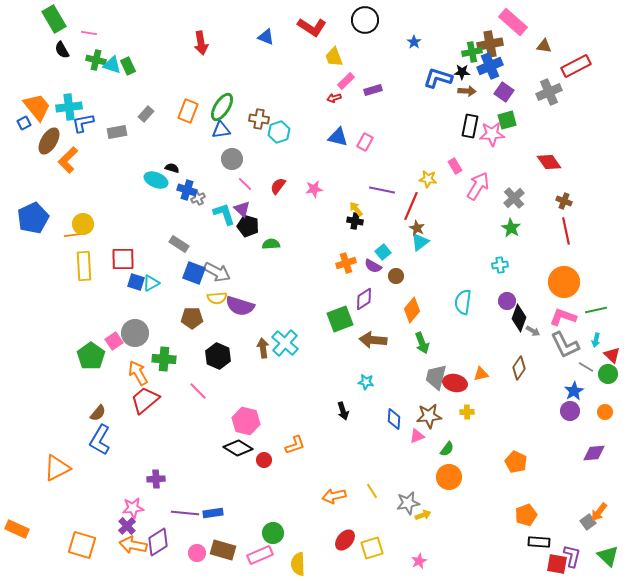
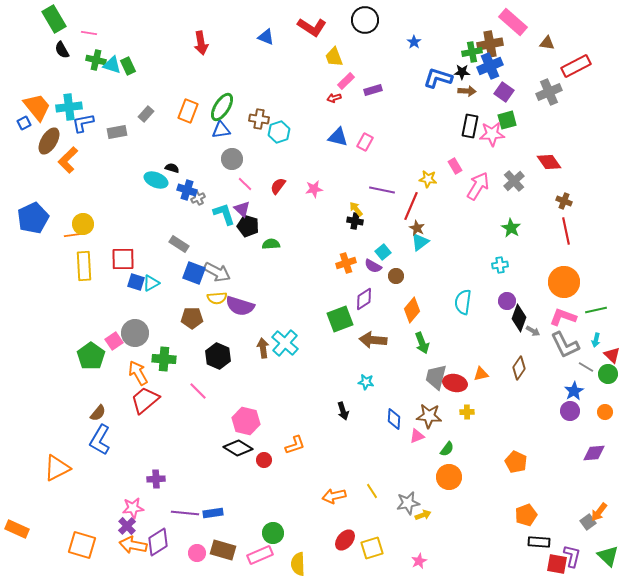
brown triangle at (544, 46): moved 3 px right, 3 px up
gray cross at (514, 198): moved 17 px up
brown star at (429, 416): rotated 10 degrees clockwise
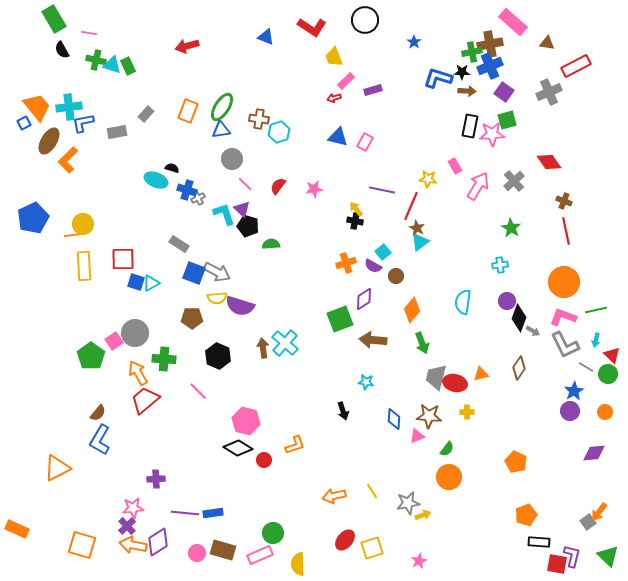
red arrow at (201, 43): moved 14 px left, 3 px down; rotated 85 degrees clockwise
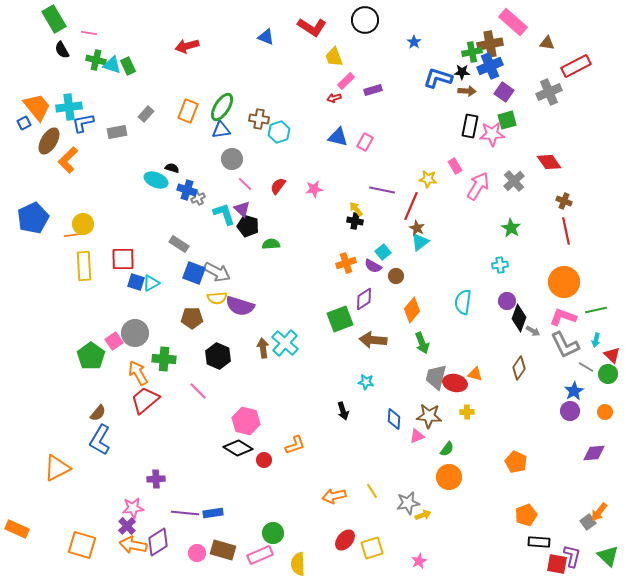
orange triangle at (481, 374): moved 6 px left; rotated 28 degrees clockwise
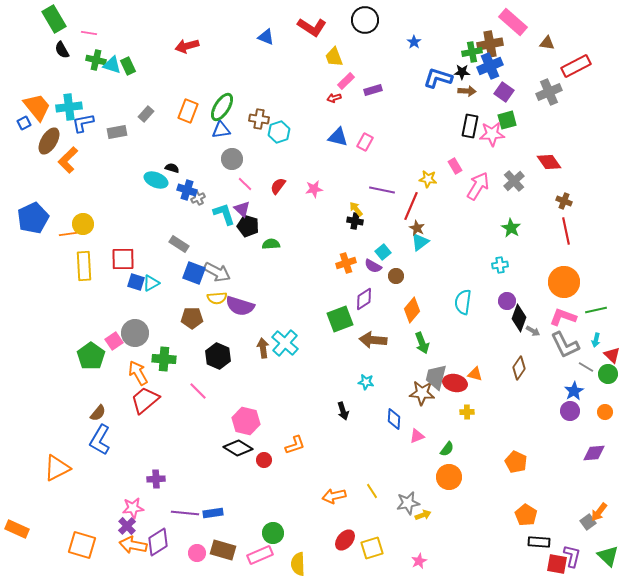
orange line at (73, 235): moved 5 px left, 1 px up
brown star at (429, 416): moved 7 px left, 23 px up
orange pentagon at (526, 515): rotated 20 degrees counterclockwise
